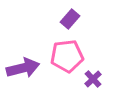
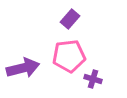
pink pentagon: moved 2 px right
purple cross: rotated 30 degrees counterclockwise
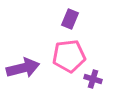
purple rectangle: rotated 18 degrees counterclockwise
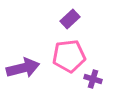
purple rectangle: rotated 24 degrees clockwise
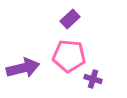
pink pentagon: rotated 12 degrees clockwise
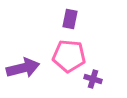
purple rectangle: rotated 36 degrees counterclockwise
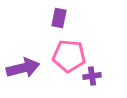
purple rectangle: moved 11 px left, 1 px up
purple cross: moved 1 px left, 3 px up; rotated 24 degrees counterclockwise
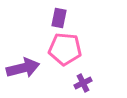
pink pentagon: moved 4 px left, 7 px up
purple cross: moved 9 px left, 7 px down; rotated 18 degrees counterclockwise
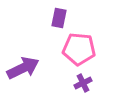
pink pentagon: moved 14 px right
purple arrow: rotated 12 degrees counterclockwise
